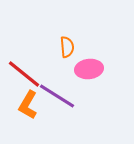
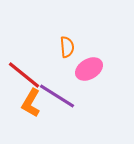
pink ellipse: rotated 24 degrees counterclockwise
red line: moved 1 px down
orange L-shape: moved 3 px right, 2 px up
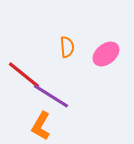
pink ellipse: moved 17 px right, 15 px up; rotated 8 degrees counterclockwise
purple line: moved 6 px left
orange L-shape: moved 10 px right, 23 px down
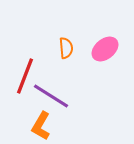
orange semicircle: moved 1 px left, 1 px down
pink ellipse: moved 1 px left, 5 px up
red line: moved 1 px right, 1 px down; rotated 72 degrees clockwise
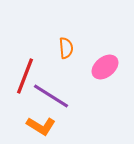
pink ellipse: moved 18 px down
orange L-shape: rotated 88 degrees counterclockwise
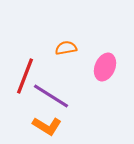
orange semicircle: rotated 95 degrees counterclockwise
pink ellipse: rotated 28 degrees counterclockwise
orange L-shape: moved 6 px right
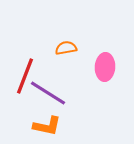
pink ellipse: rotated 20 degrees counterclockwise
purple line: moved 3 px left, 3 px up
orange L-shape: rotated 20 degrees counterclockwise
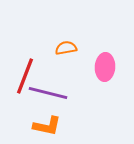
purple line: rotated 18 degrees counterclockwise
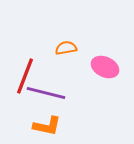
pink ellipse: rotated 68 degrees counterclockwise
purple line: moved 2 px left
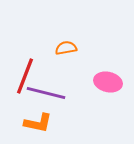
pink ellipse: moved 3 px right, 15 px down; rotated 12 degrees counterclockwise
orange L-shape: moved 9 px left, 3 px up
